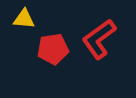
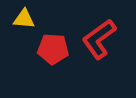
red pentagon: rotated 12 degrees clockwise
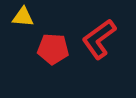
yellow triangle: moved 1 px left, 2 px up
